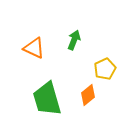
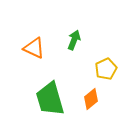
yellow pentagon: moved 1 px right
orange diamond: moved 3 px right, 4 px down
green trapezoid: moved 3 px right
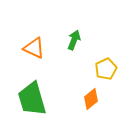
green trapezoid: moved 18 px left
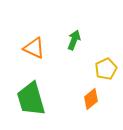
green trapezoid: moved 1 px left
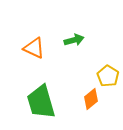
green arrow: rotated 54 degrees clockwise
yellow pentagon: moved 2 px right, 7 px down; rotated 15 degrees counterclockwise
green trapezoid: moved 10 px right, 3 px down
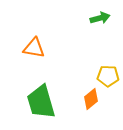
green arrow: moved 26 px right, 22 px up
orange triangle: rotated 15 degrees counterclockwise
yellow pentagon: rotated 30 degrees counterclockwise
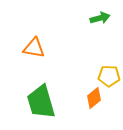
yellow pentagon: moved 1 px right
orange diamond: moved 3 px right, 1 px up
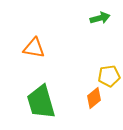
yellow pentagon: rotated 10 degrees counterclockwise
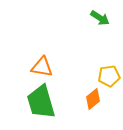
green arrow: rotated 48 degrees clockwise
orange triangle: moved 8 px right, 19 px down
orange diamond: moved 1 px left, 1 px down
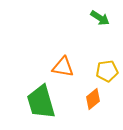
orange triangle: moved 21 px right
yellow pentagon: moved 2 px left, 5 px up
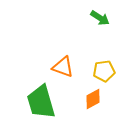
orange triangle: rotated 10 degrees clockwise
yellow pentagon: moved 3 px left
orange diamond: rotated 10 degrees clockwise
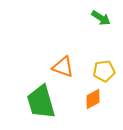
green arrow: moved 1 px right
